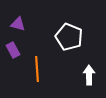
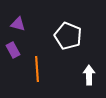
white pentagon: moved 1 px left, 1 px up
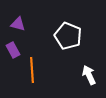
orange line: moved 5 px left, 1 px down
white arrow: rotated 24 degrees counterclockwise
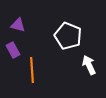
purple triangle: moved 1 px down
white arrow: moved 10 px up
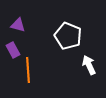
orange line: moved 4 px left
